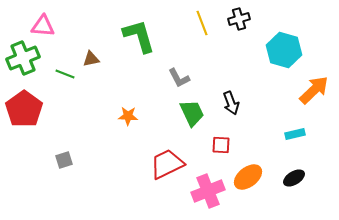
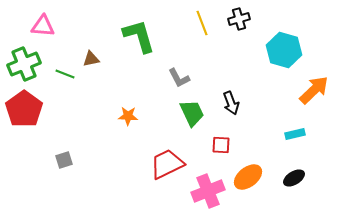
green cross: moved 1 px right, 6 px down
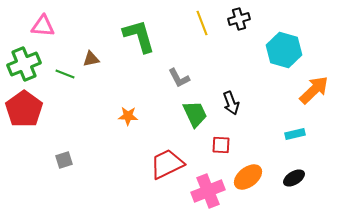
green trapezoid: moved 3 px right, 1 px down
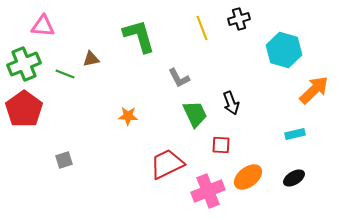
yellow line: moved 5 px down
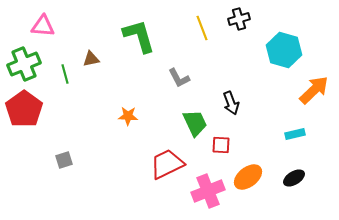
green line: rotated 54 degrees clockwise
green trapezoid: moved 9 px down
